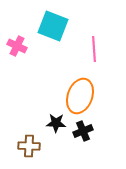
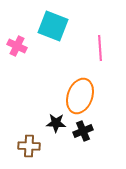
pink line: moved 6 px right, 1 px up
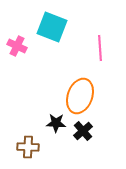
cyan square: moved 1 px left, 1 px down
black cross: rotated 18 degrees counterclockwise
brown cross: moved 1 px left, 1 px down
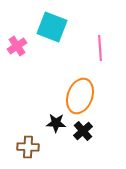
pink cross: rotated 30 degrees clockwise
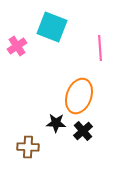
orange ellipse: moved 1 px left
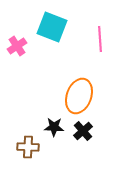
pink line: moved 9 px up
black star: moved 2 px left, 4 px down
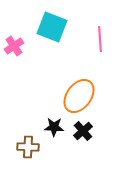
pink cross: moved 3 px left
orange ellipse: rotated 16 degrees clockwise
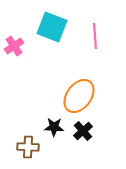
pink line: moved 5 px left, 3 px up
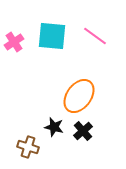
cyan square: moved 9 px down; rotated 16 degrees counterclockwise
pink line: rotated 50 degrees counterclockwise
pink cross: moved 4 px up
black star: rotated 12 degrees clockwise
brown cross: rotated 15 degrees clockwise
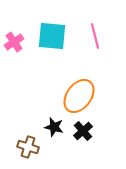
pink line: rotated 40 degrees clockwise
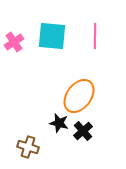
pink line: rotated 15 degrees clockwise
black star: moved 5 px right, 4 px up
